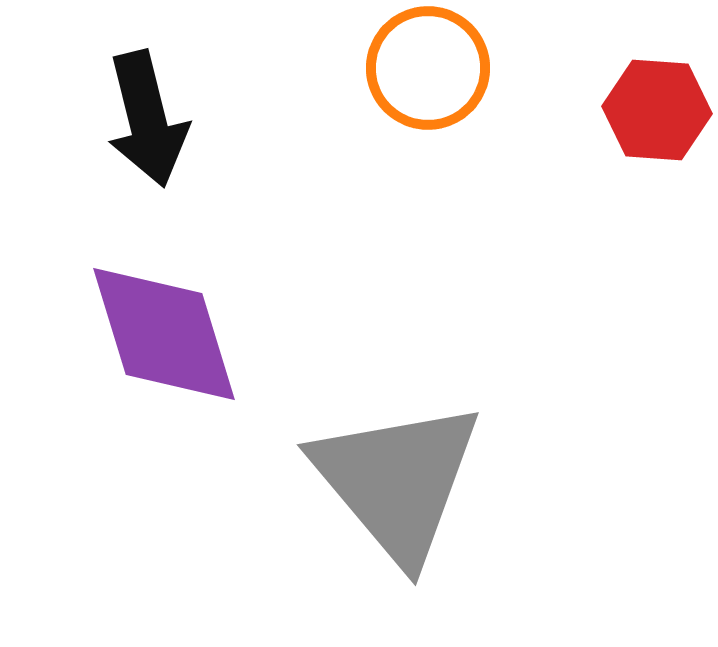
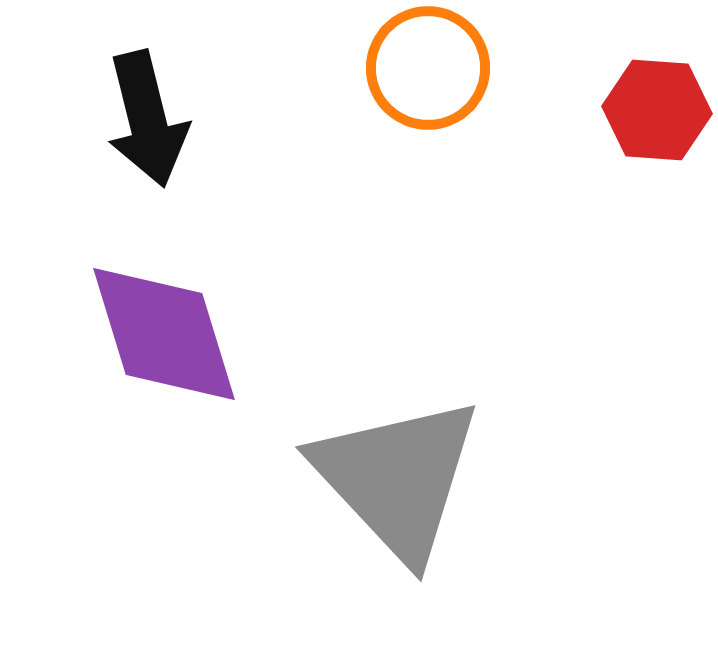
gray triangle: moved 3 px up; rotated 3 degrees counterclockwise
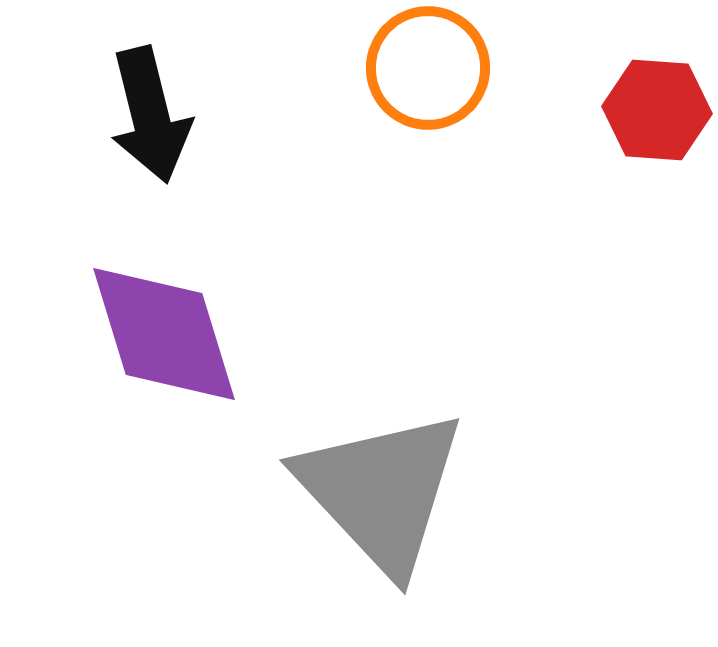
black arrow: moved 3 px right, 4 px up
gray triangle: moved 16 px left, 13 px down
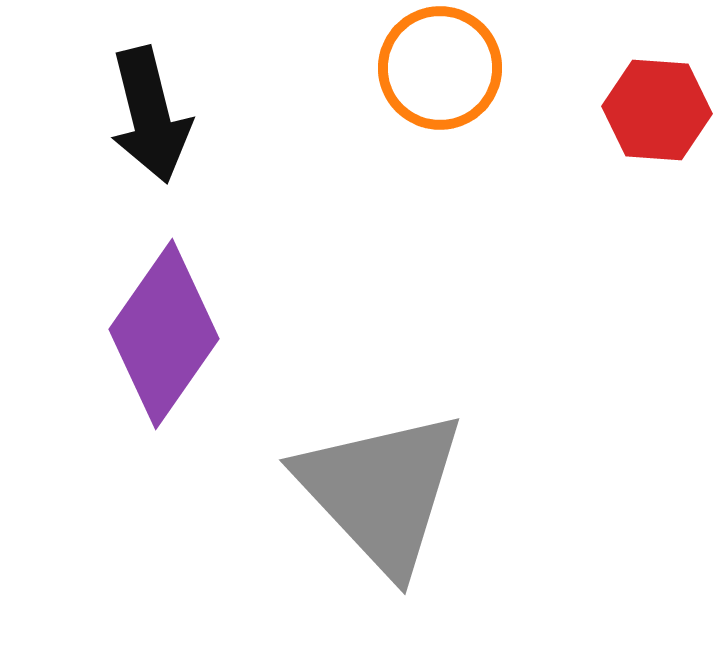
orange circle: moved 12 px right
purple diamond: rotated 52 degrees clockwise
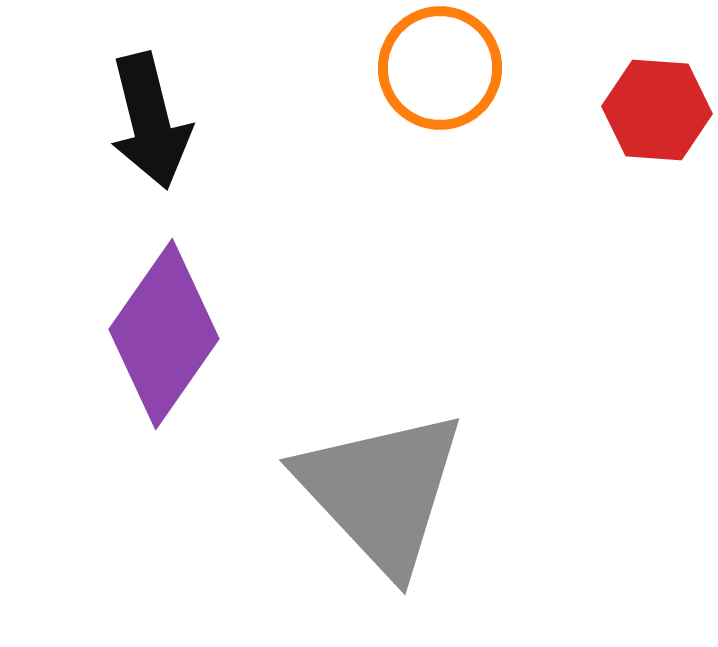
black arrow: moved 6 px down
